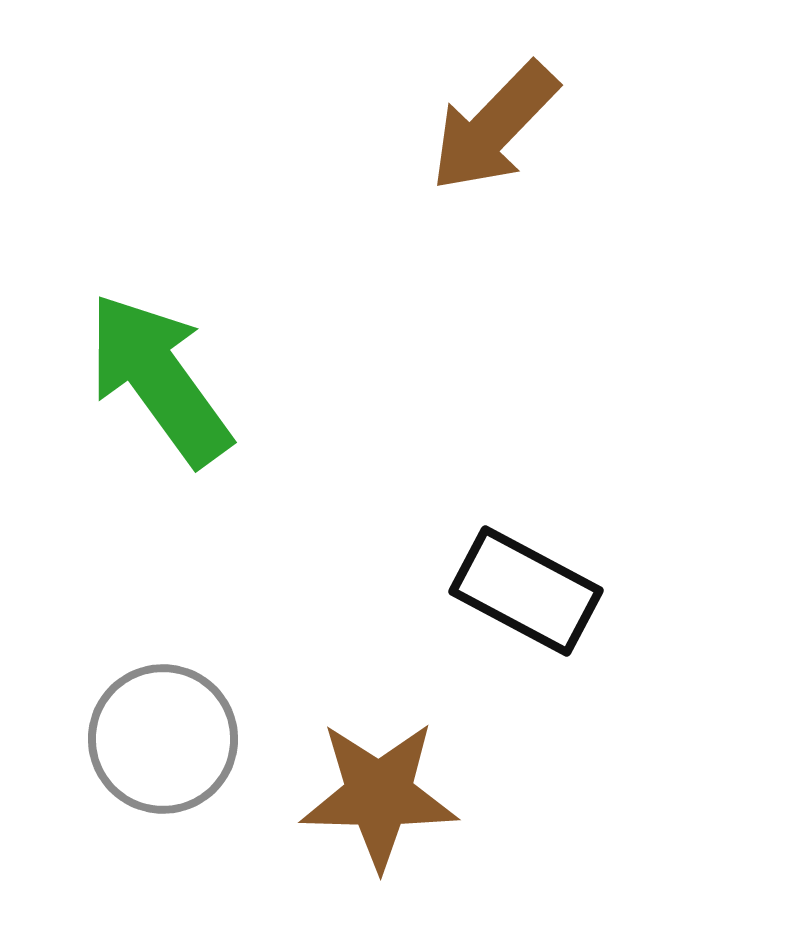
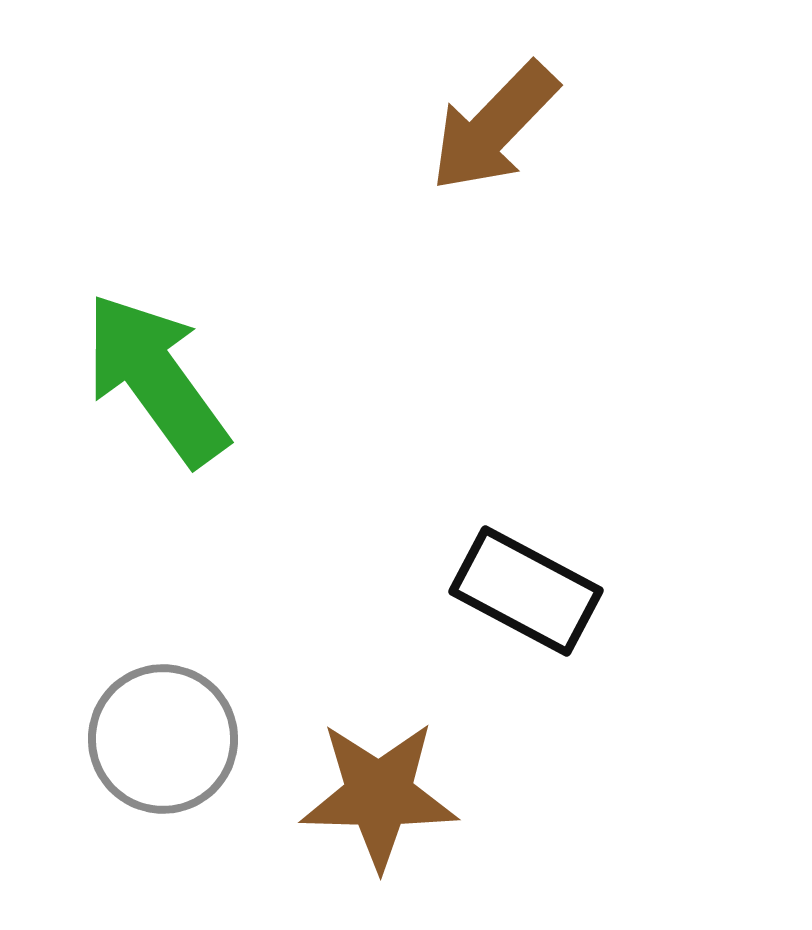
green arrow: moved 3 px left
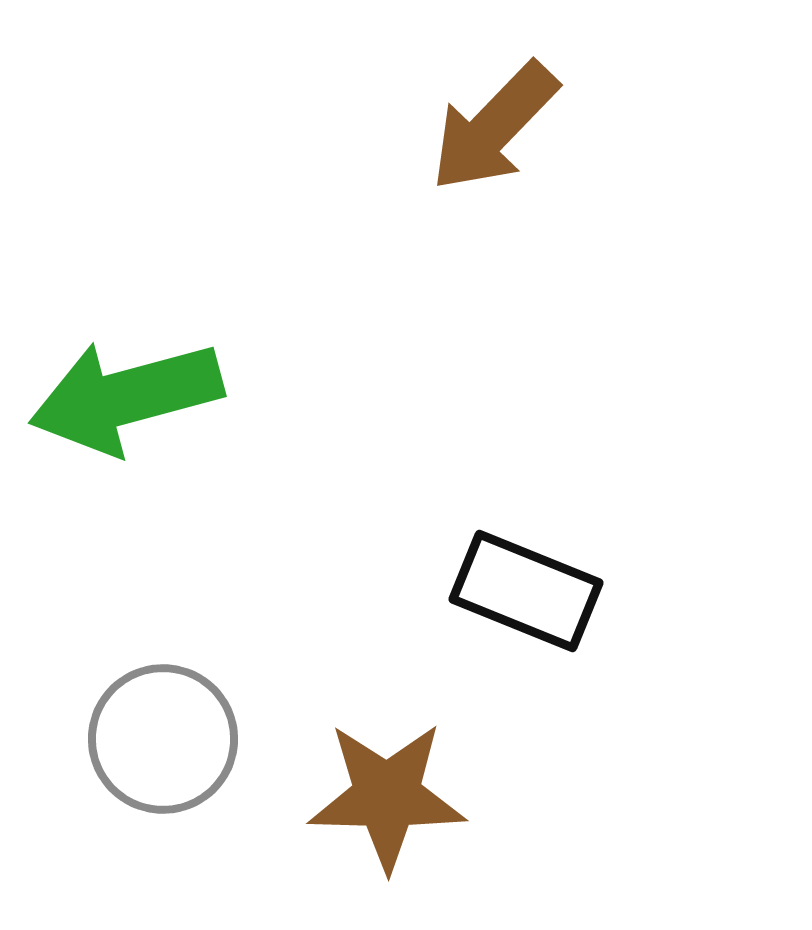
green arrow: moved 30 px left, 18 px down; rotated 69 degrees counterclockwise
black rectangle: rotated 6 degrees counterclockwise
brown star: moved 8 px right, 1 px down
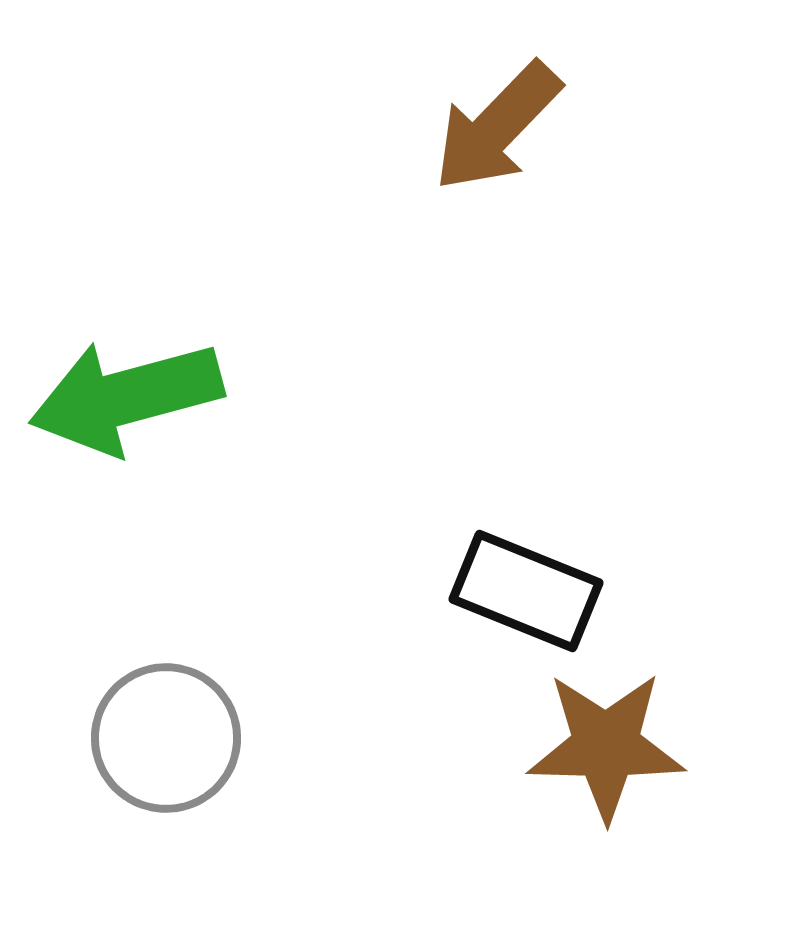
brown arrow: moved 3 px right
gray circle: moved 3 px right, 1 px up
brown star: moved 219 px right, 50 px up
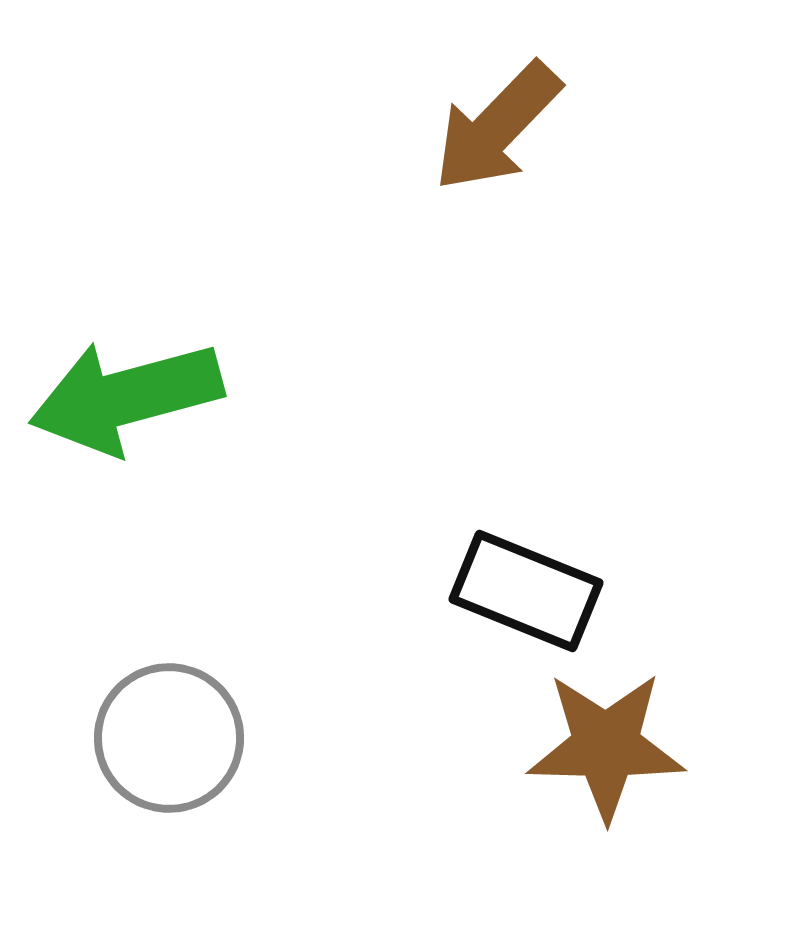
gray circle: moved 3 px right
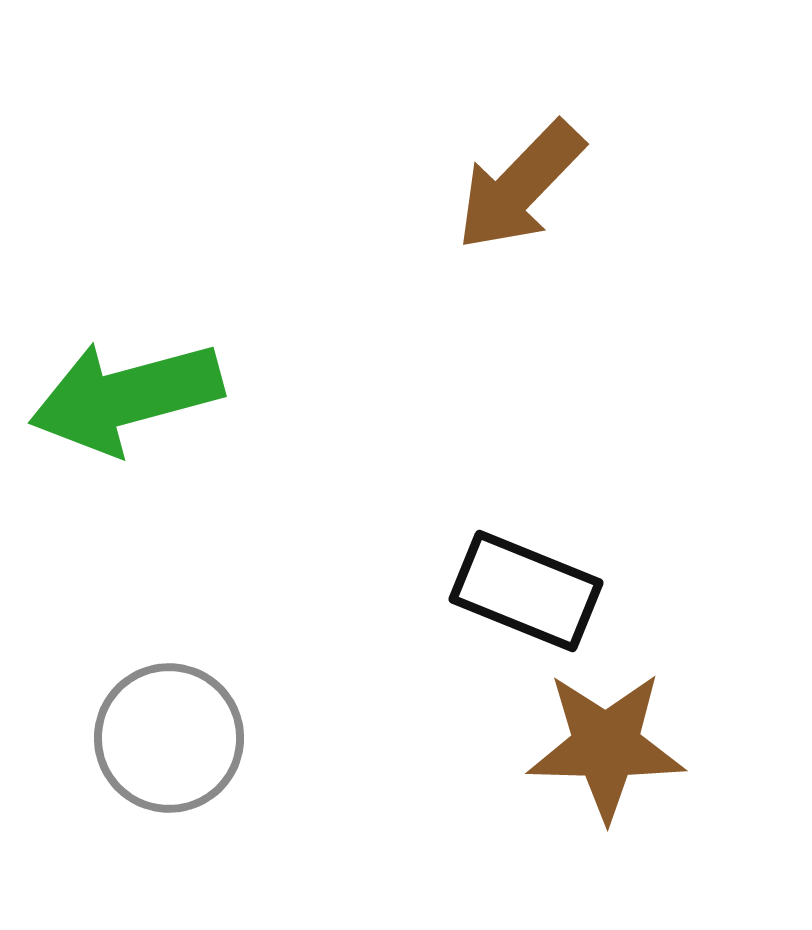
brown arrow: moved 23 px right, 59 px down
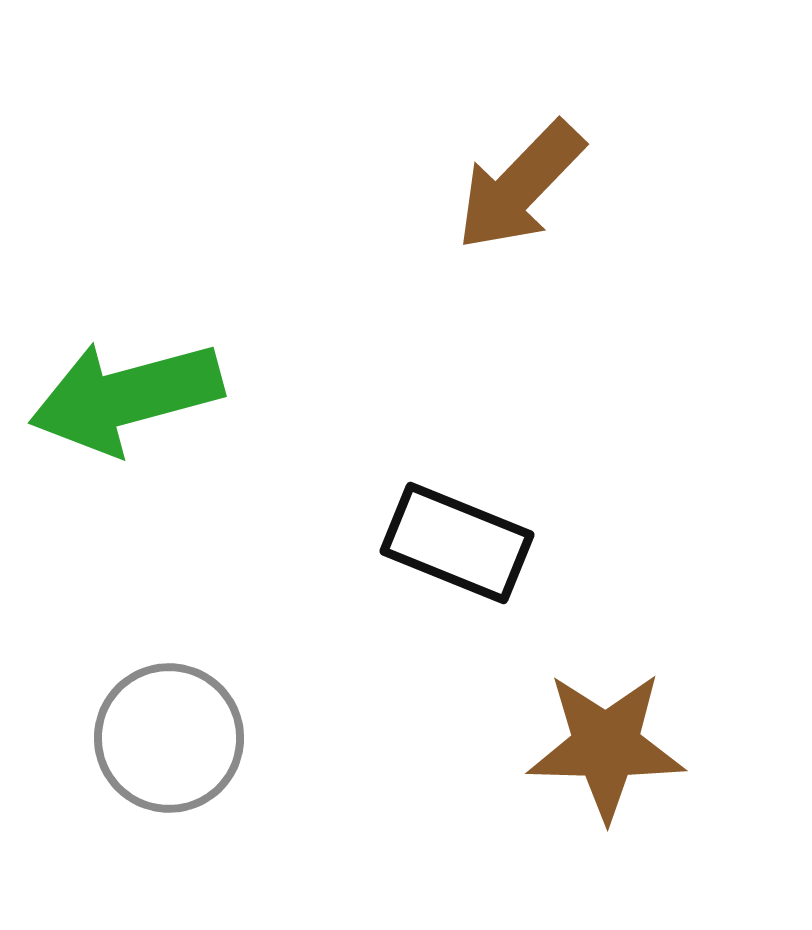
black rectangle: moved 69 px left, 48 px up
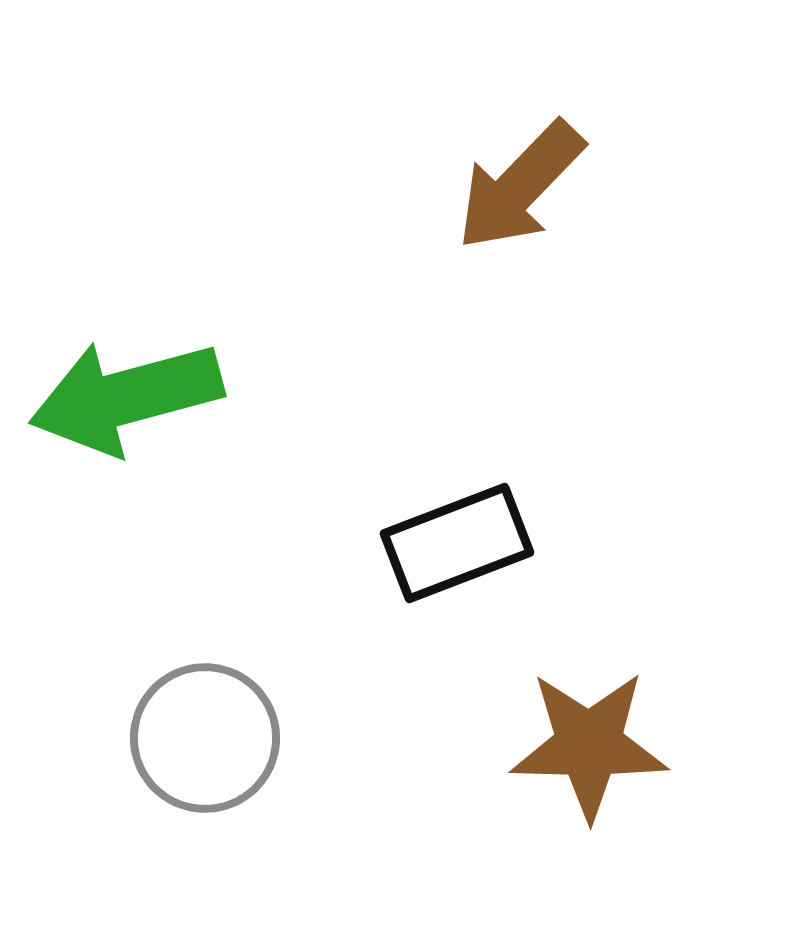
black rectangle: rotated 43 degrees counterclockwise
gray circle: moved 36 px right
brown star: moved 17 px left, 1 px up
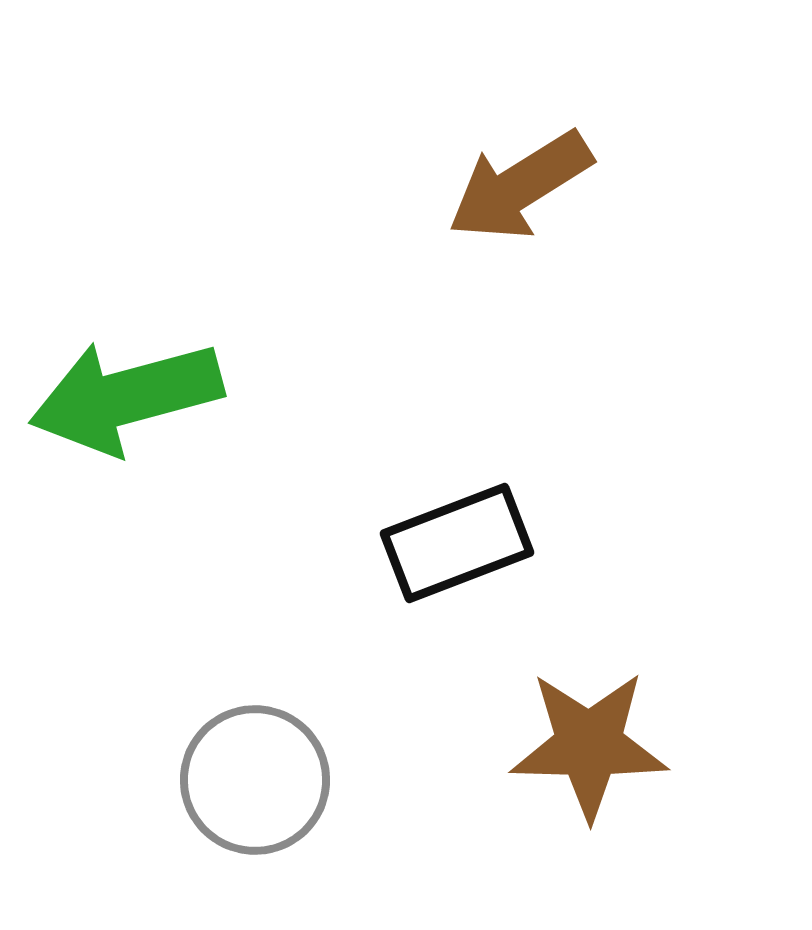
brown arrow: rotated 14 degrees clockwise
gray circle: moved 50 px right, 42 px down
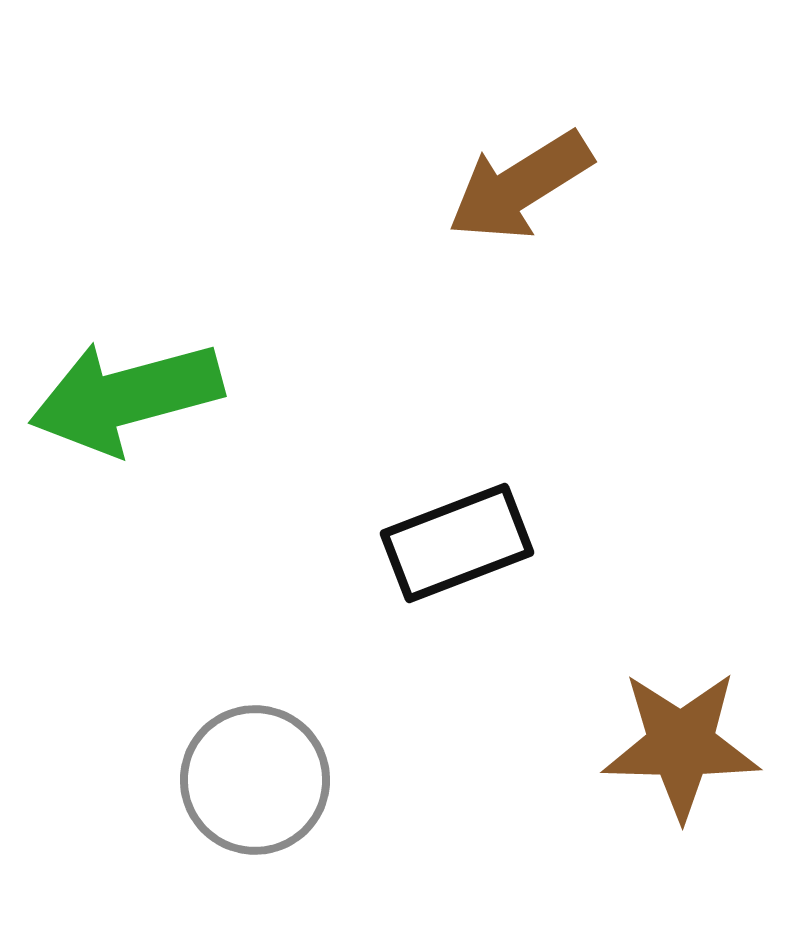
brown star: moved 92 px right
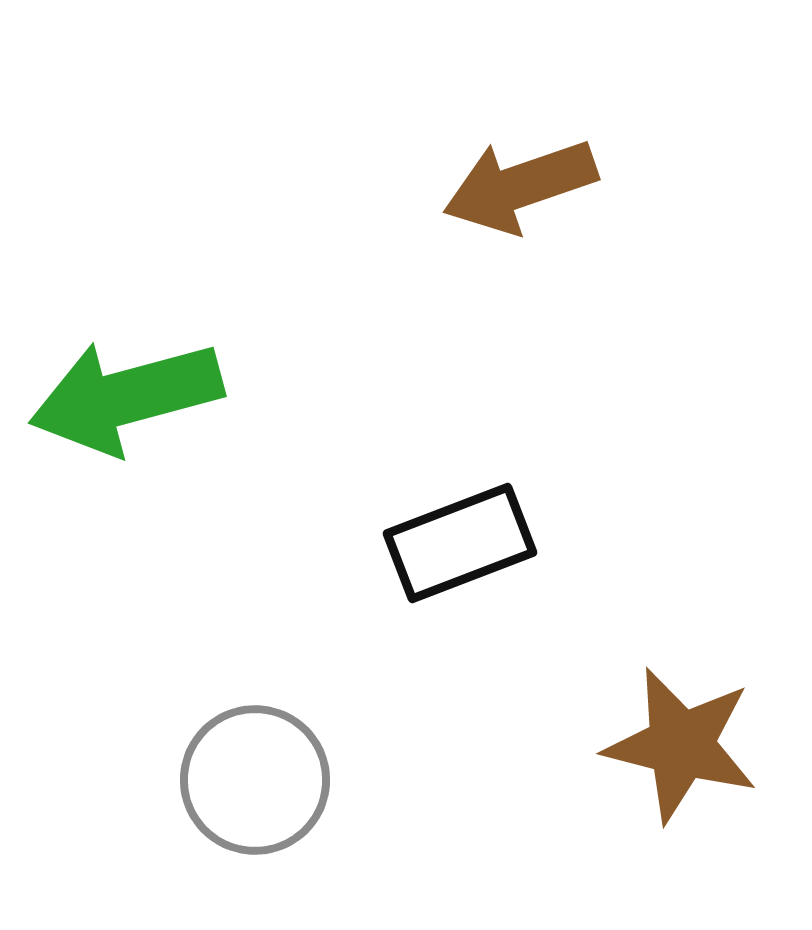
brown arrow: rotated 13 degrees clockwise
black rectangle: moved 3 px right
brown star: rotated 13 degrees clockwise
